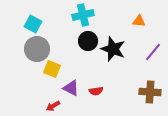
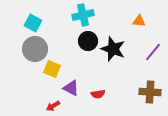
cyan square: moved 1 px up
gray circle: moved 2 px left
red semicircle: moved 2 px right, 3 px down
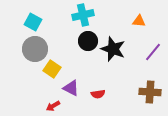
cyan square: moved 1 px up
yellow square: rotated 12 degrees clockwise
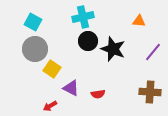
cyan cross: moved 2 px down
red arrow: moved 3 px left
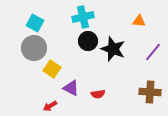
cyan square: moved 2 px right, 1 px down
gray circle: moved 1 px left, 1 px up
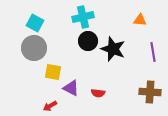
orange triangle: moved 1 px right, 1 px up
purple line: rotated 48 degrees counterclockwise
yellow square: moved 1 px right, 3 px down; rotated 24 degrees counterclockwise
red semicircle: moved 1 px up; rotated 16 degrees clockwise
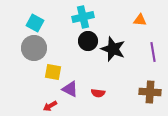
purple triangle: moved 1 px left, 1 px down
